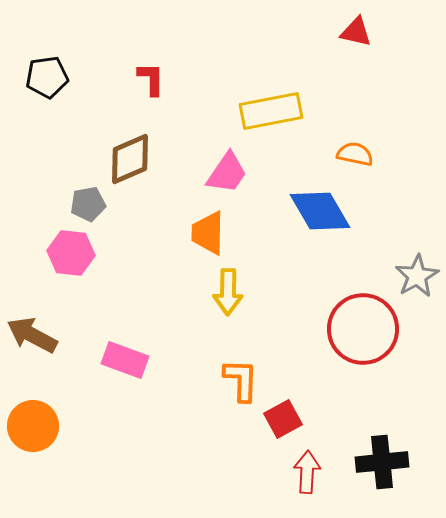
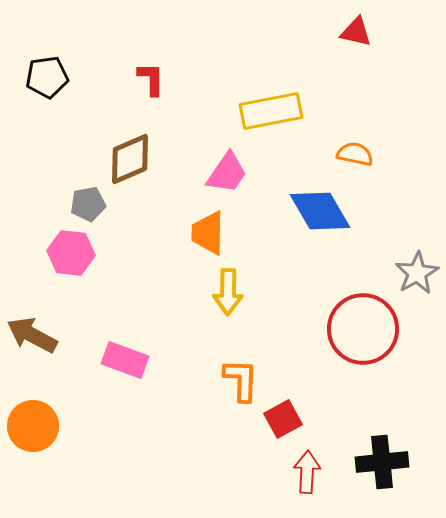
gray star: moved 3 px up
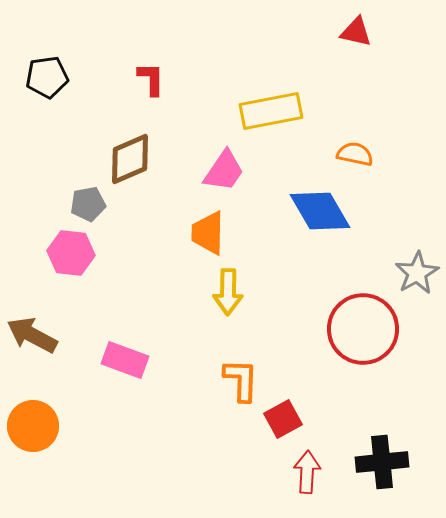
pink trapezoid: moved 3 px left, 2 px up
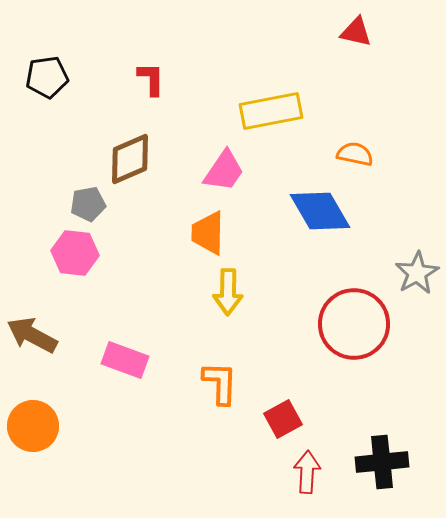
pink hexagon: moved 4 px right
red circle: moved 9 px left, 5 px up
orange L-shape: moved 21 px left, 3 px down
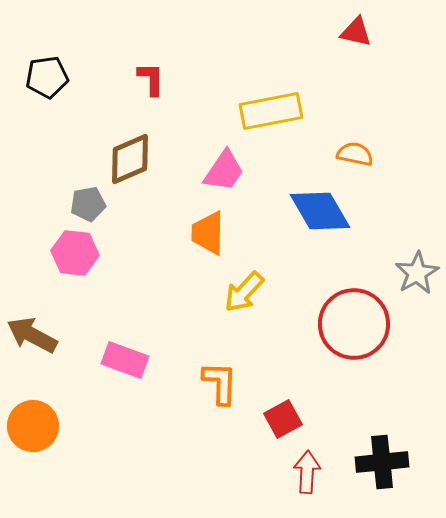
yellow arrow: moved 16 px right; rotated 42 degrees clockwise
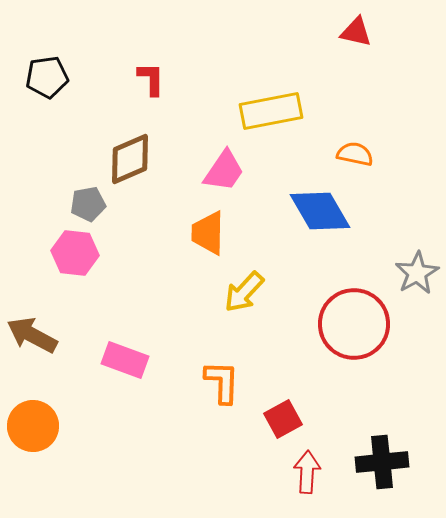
orange L-shape: moved 2 px right, 1 px up
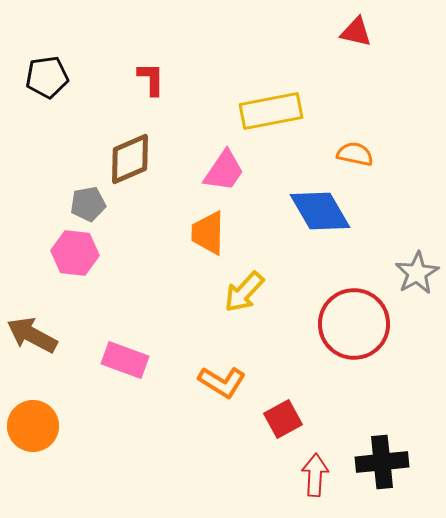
orange L-shape: rotated 120 degrees clockwise
red arrow: moved 8 px right, 3 px down
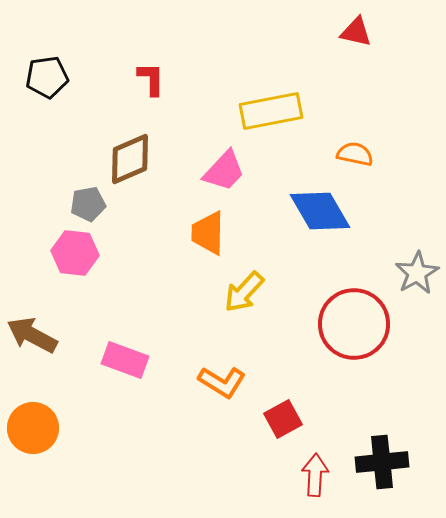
pink trapezoid: rotated 9 degrees clockwise
orange circle: moved 2 px down
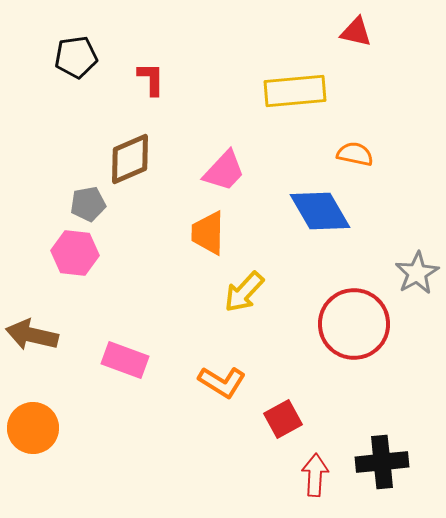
black pentagon: moved 29 px right, 20 px up
yellow rectangle: moved 24 px right, 20 px up; rotated 6 degrees clockwise
brown arrow: rotated 15 degrees counterclockwise
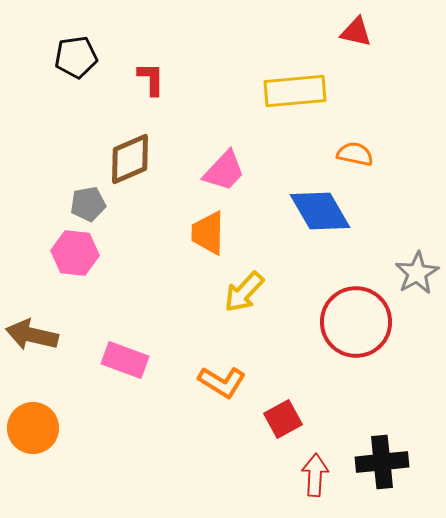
red circle: moved 2 px right, 2 px up
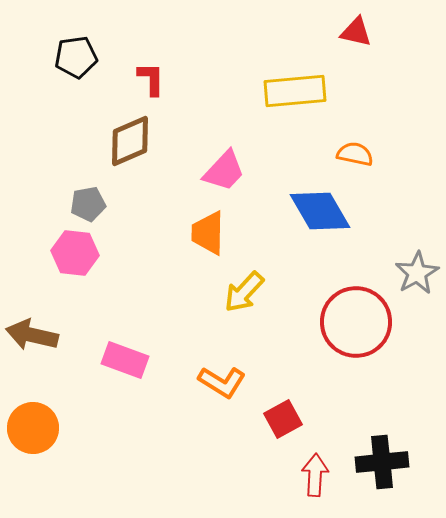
brown diamond: moved 18 px up
